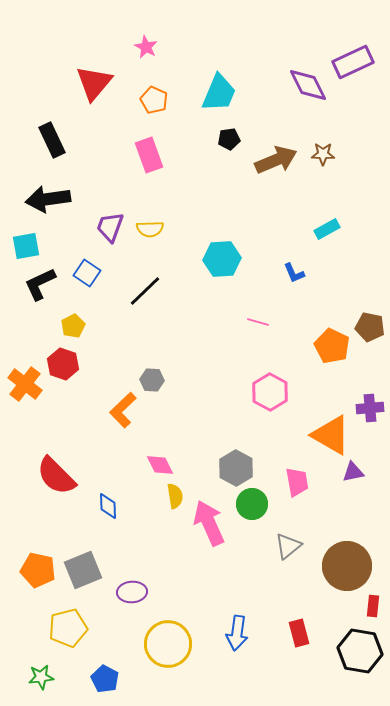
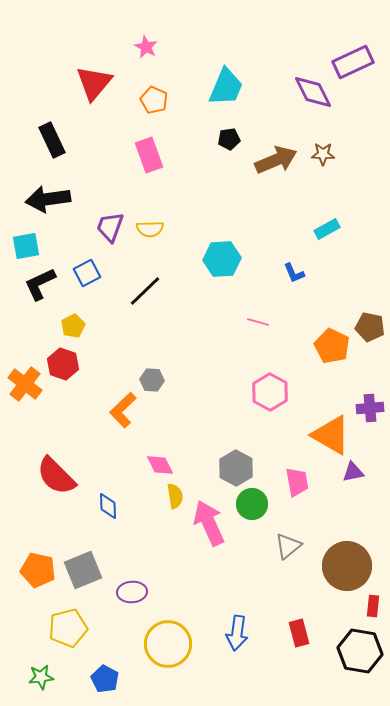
purple diamond at (308, 85): moved 5 px right, 7 px down
cyan trapezoid at (219, 93): moved 7 px right, 6 px up
blue square at (87, 273): rotated 28 degrees clockwise
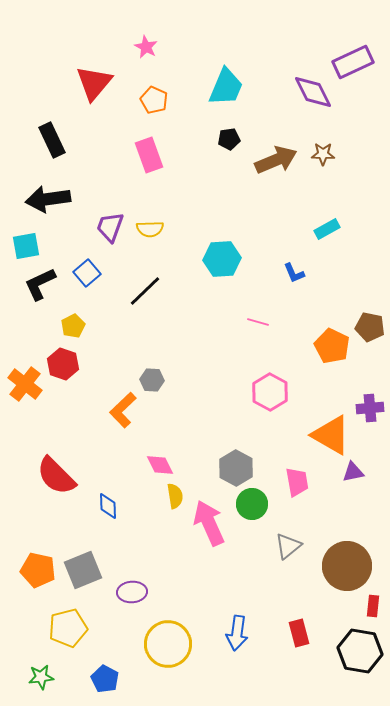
blue square at (87, 273): rotated 12 degrees counterclockwise
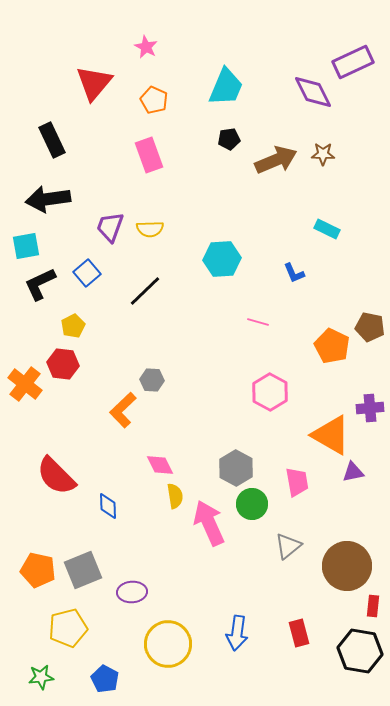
cyan rectangle at (327, 229): rotated 55 degrees clockwise
red hexagon at (63, 364): rotated 12 degrees counterclockwise
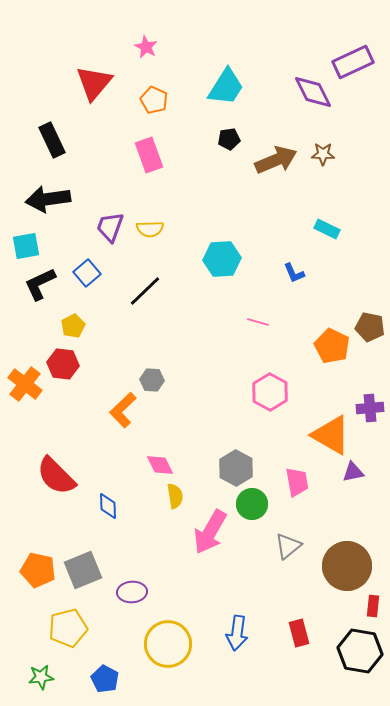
cyan trapezoid at (226, 87): rotated 9 degrees clockwise
pink arrow at (209, 523): moved 1 px right, 9 px down; rotated 126 degrees counterclockwise
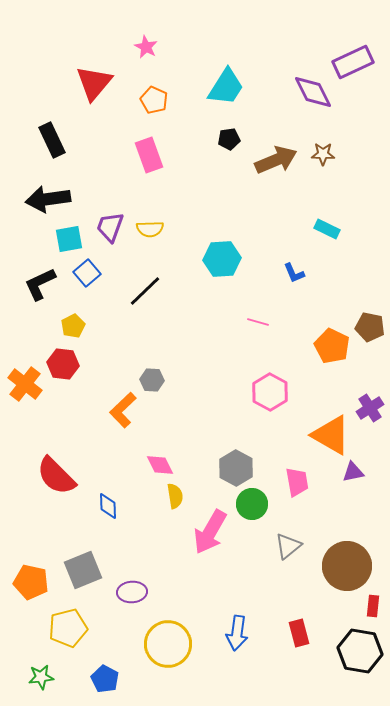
cyan square at (26, 246): moved 43 px right, 7 px up
purple cross at (370, 408): rotated 28 degrees counterclockwise
orange pentagon at (38, 570): moved 7 px left, 12 px down
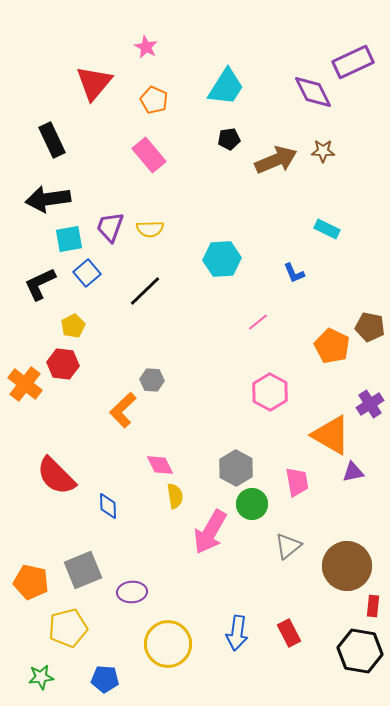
brown star at (323, 154): moved 3 px up
pink rectangle at (149, 155): rotated 20 degrees counterclockwise
pink line at (258, 322): rotated 55 degrees counterclockwise
purple cross at (370, 408): moved 4 px up
red rectangle at (299, 633): moved 10 px left; rotated 12 degrees counterclockwise
blue pentagon at (105, 679): rotated 24 degrees counterclockwise
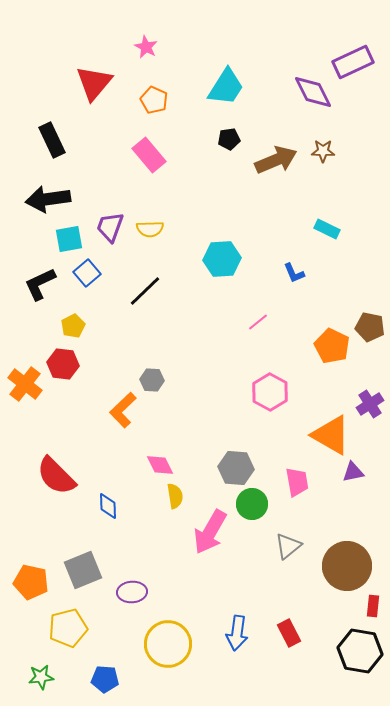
gray hexagon at (236, 468): rotated 24 degrees counterclockwise
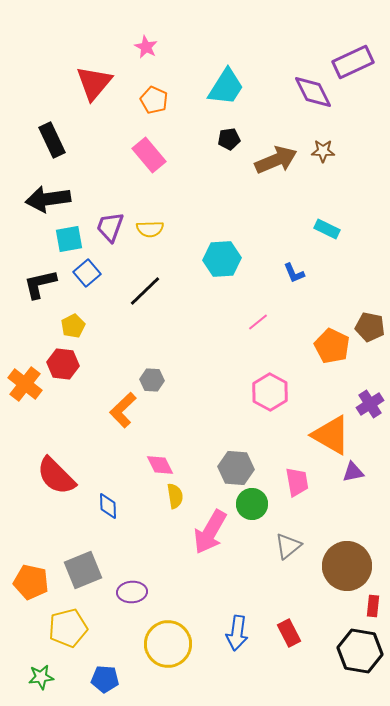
black L-shape at (40, 284): rotated 12 degrees clockwise
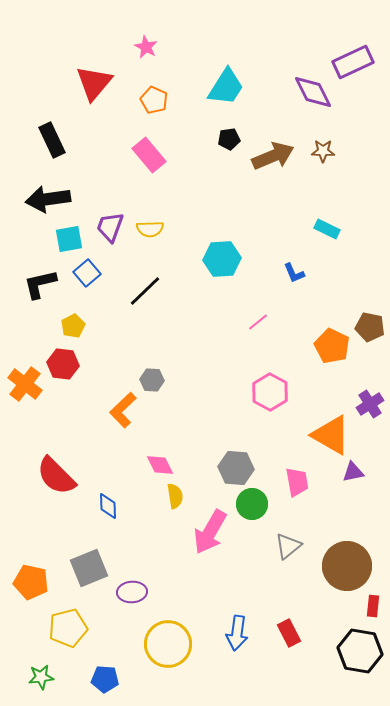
brown arrow at (276, 160): moved 3 px left, 4 px up
gray square at (83, 570): moved 6 px right, 2 px up
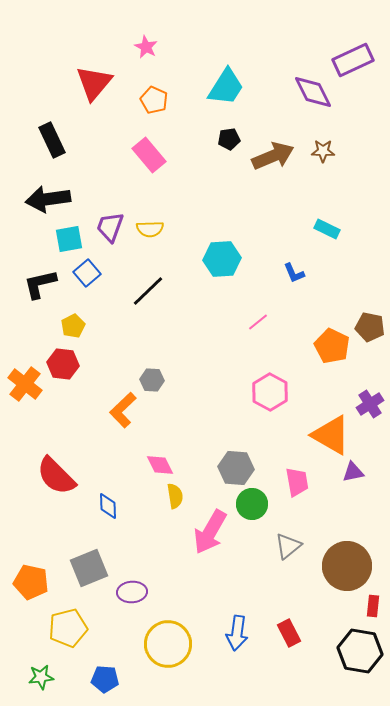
purple rectangle at (353, 62): moved 2 px up
black line at (145, 291): moved 3 px right
